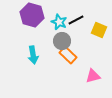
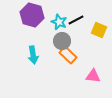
pink triangle: rotated 21 degrees clockwise
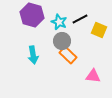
black line: moved 4 px right, 1 px up
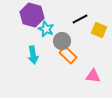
cyan star: moved 13 px left, 7 px down
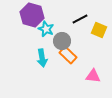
cyan arrow: moved 9 px right, 3 px down
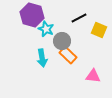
black line: moved 1 px left, 1 px up
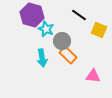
black line: moved 3 px up; rotated 63 degrees clockwise
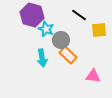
yellow square: rotated 28 degrees counterclockwise
gray circle: moved 1 px left, 1 px up
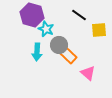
gray circle: moved 2 px left, 5 px down
cyan arrow: moved 5 px left, 6 px up; rotated 12 degrees clockwise
pink triangle: moved 5 px left, 3 px up; rotated 35 degrees clockwise
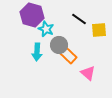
black line: moved 4 px down
